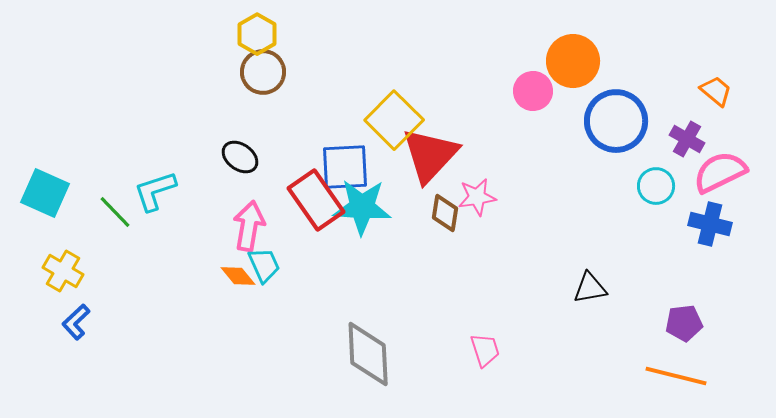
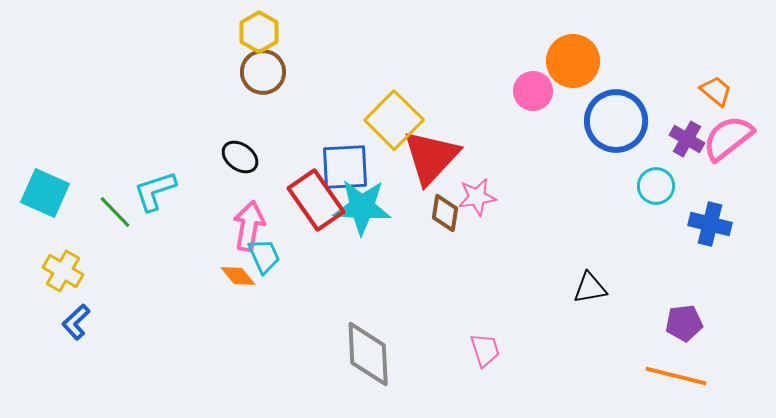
yellow hexagon: moved 2 px right, 2 px up
red triangle: moved 1 px right, 2 px down
pink semicircle: moved 8 px right, 34 px up; rotated 12 degrees counterclockwise
cyan trapezoid: moved 9 px up
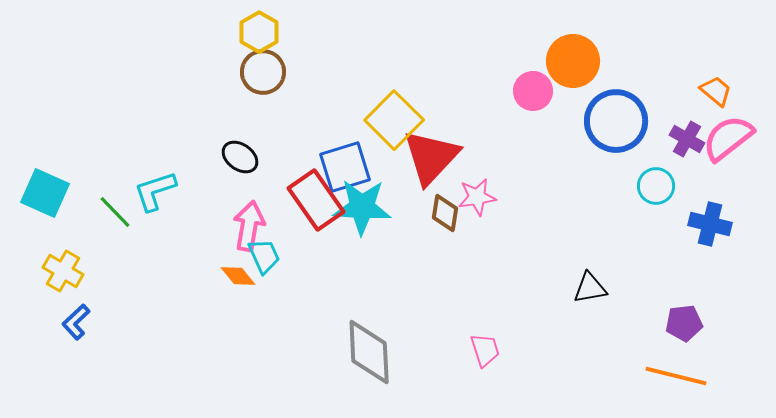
blue square: rotated 14 degrees counterclockwise
gray diamond: moved 1 px right, 2 px up
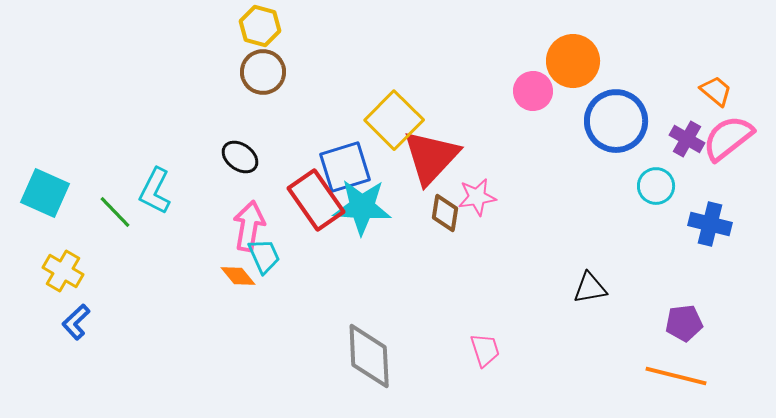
yellow hexagon: moved 1 px right, 6 px up; rotated 15 degrees counterclockwise
cyan L-shape: rotated 45 degrees counterclockwise
gray diamond: moved 4 px down
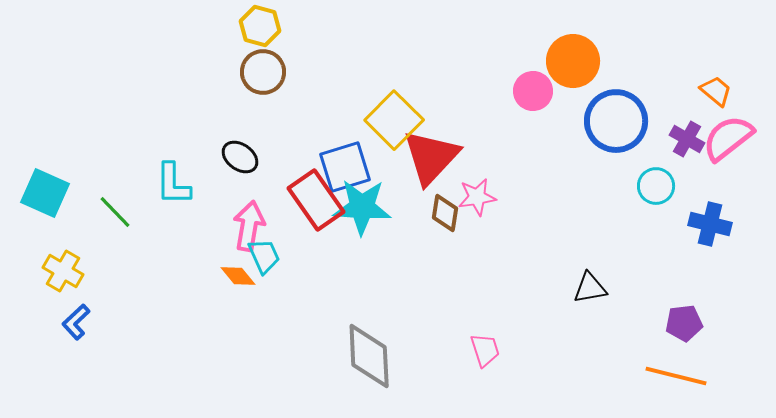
cyan L-shape: moved 18 px right, 7 px up; rotated 27 degrees counterclockwise
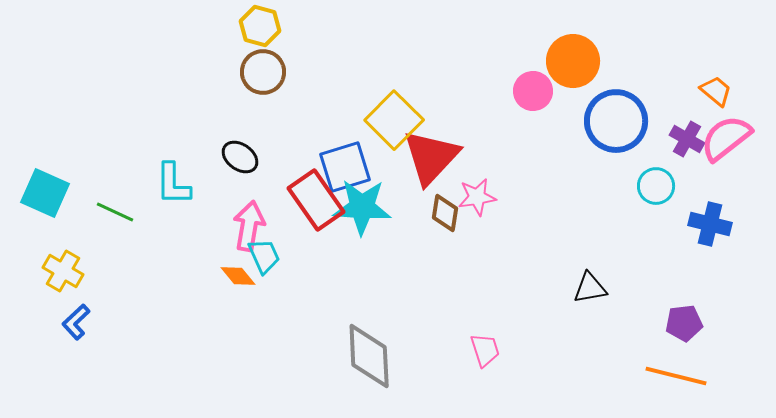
pink semicircle: moved 2 px left
green line: rotated 21 degrees counterclockwise
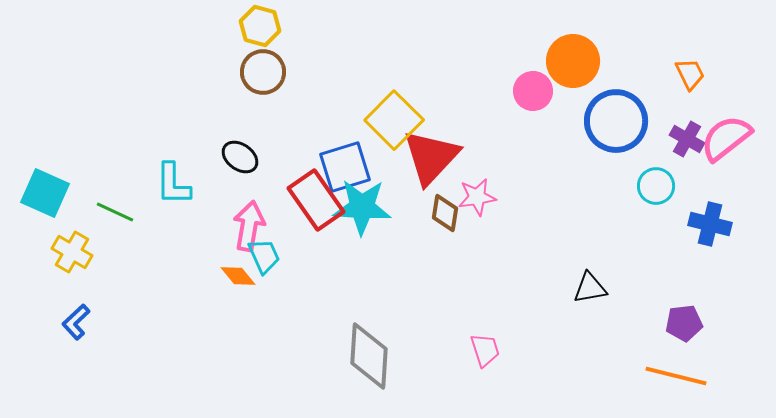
orange trapezoid: moved 26 px left, 17 px up; rotated 24 degrees clockwise
yellow cross: moved 9 px right, 19 px up
gray diamond: rotated 6 degrees clockwise
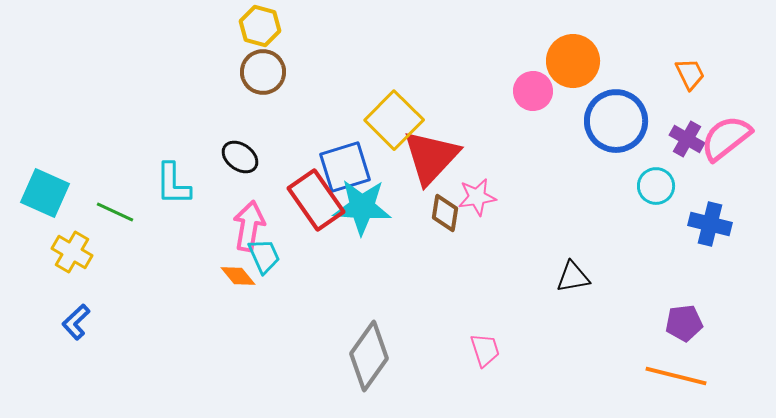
black triangle: moved 17 px left, 11 px up
gray diamond: rotated 32 degrees clockwise
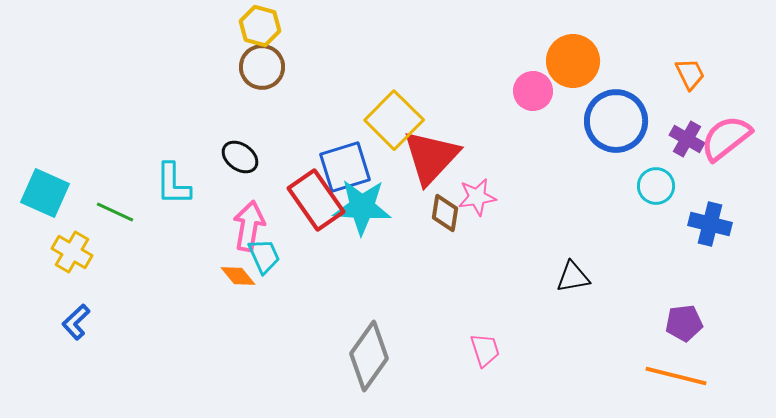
brown circle: moved 1 px left, 5 px up
